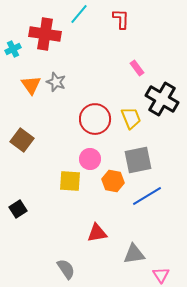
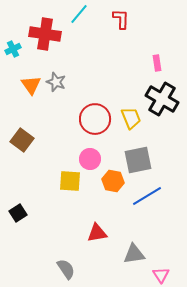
pink rectangle: moved 20 px right, 5 px up; rotated 28 degrees clockwise
black square: moved 4 px down
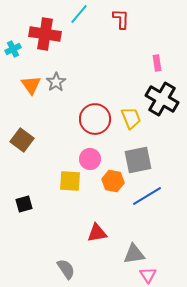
gray star: rotated 18 degrees clockwise
black square: moved 6 px right, 9 px up; rotated 18 degrees clockwise
pink triangle: moved 13 px left
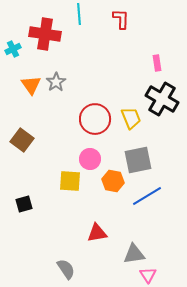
cyan line: rotated 45 degrees counterclockwise
